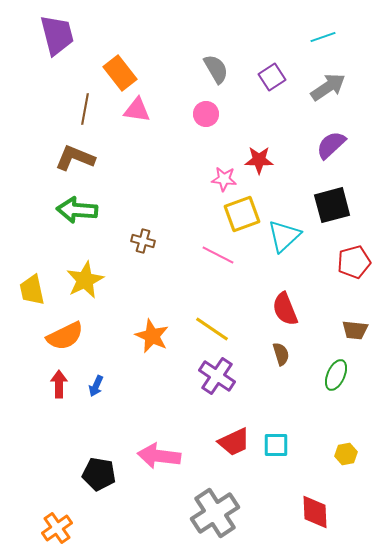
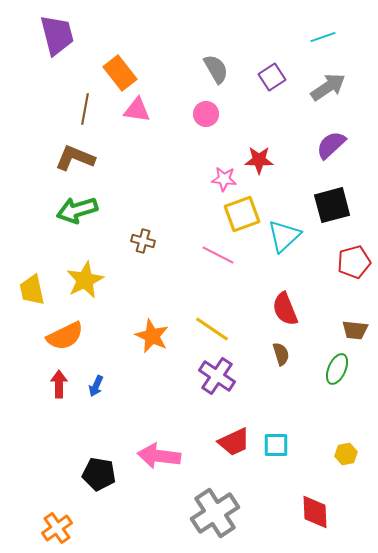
green arrow: rotated 21 degrees counterclockwise
green ellipse: moved 1 px right, 6 px up
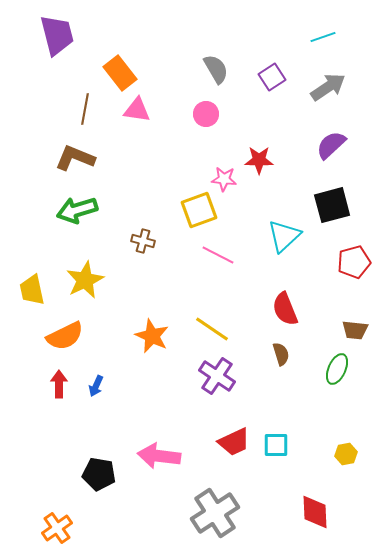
yellow square: moved 43 px left, 4 px up
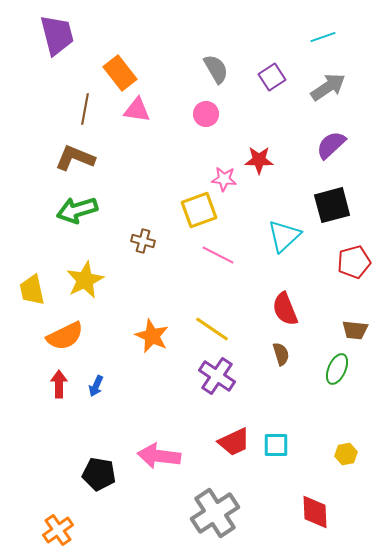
orange cross: moved 1 px right, 2 px down
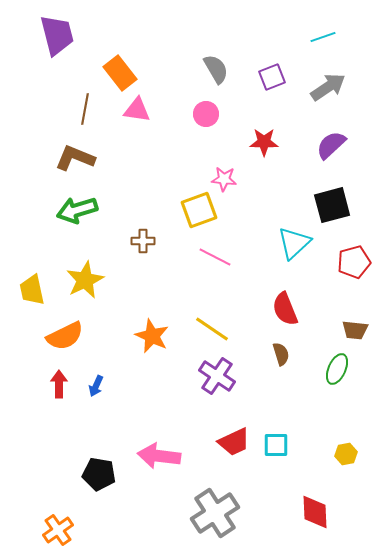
purple square: rotated 12 degrees clockwise
red star: moved 5 px right, 18 px up
cyan triangle: moved 10 px right, 7 px down
brown cross: rotated 15 degrees counterclockwise
pink line: moved 3 px left, 2 px down
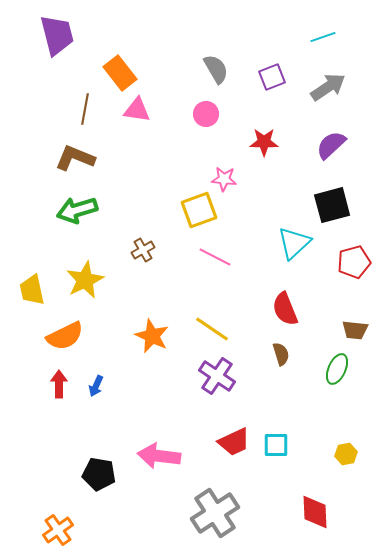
brown cross: moved 9 px down; rotated 30 degrees counterclockwise
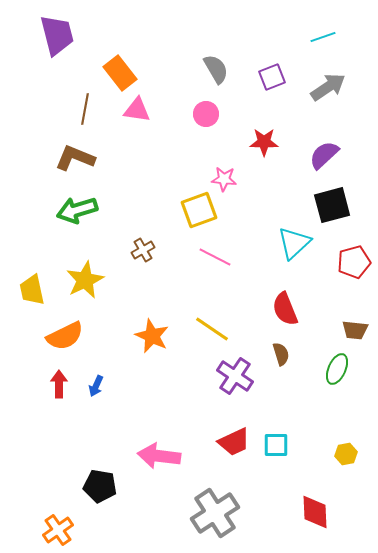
purple semicircle: moved 7 px left, 10 px down
purple cross: moved 18 px right
black pentagon: moved 1 px right, 12 px down
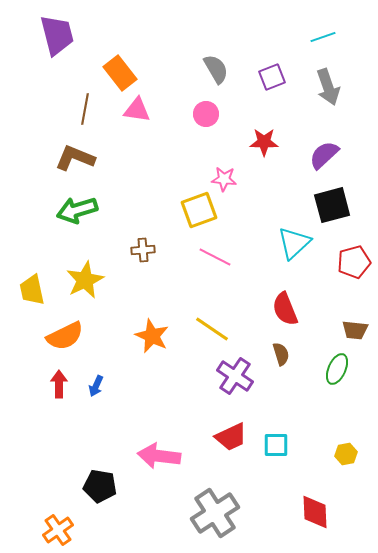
gray arrow: rotated 105 degrees clockwise
brown cross: rotated 25 degrees clockwise
red trapezoid: moved 3 px left, 5 px up
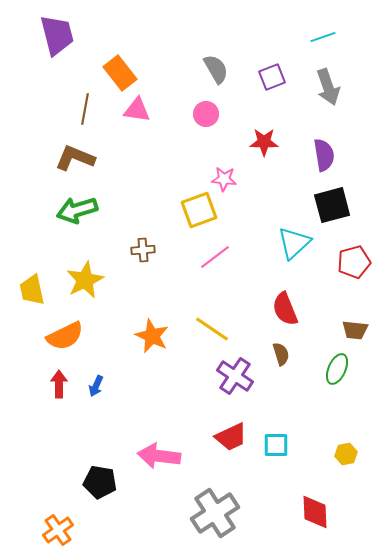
purple semicircle: rotated 124 degrees clockwise
pink line: rotated 64 degrees counterclockwise
black pentagon: moved 4 px up
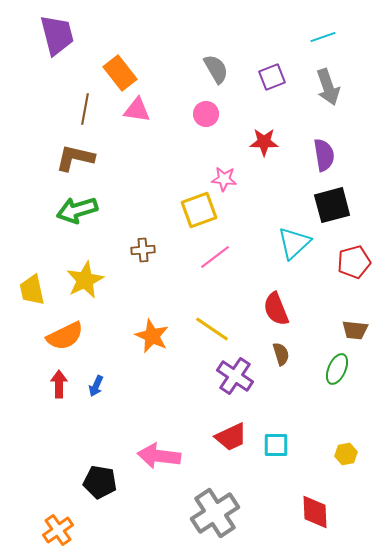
brown L-shape: rotated 9 degrees counterclockwise
red semicircle: moved 9 px left
